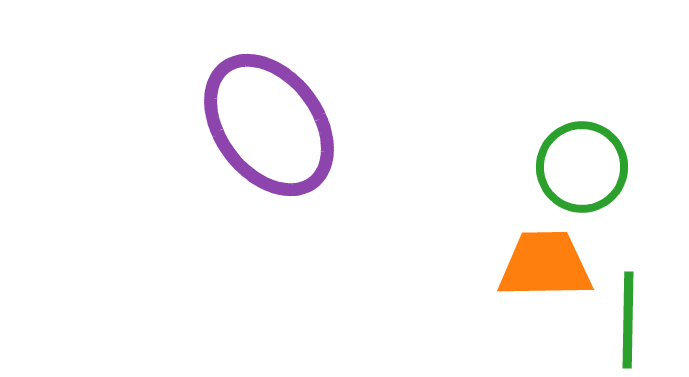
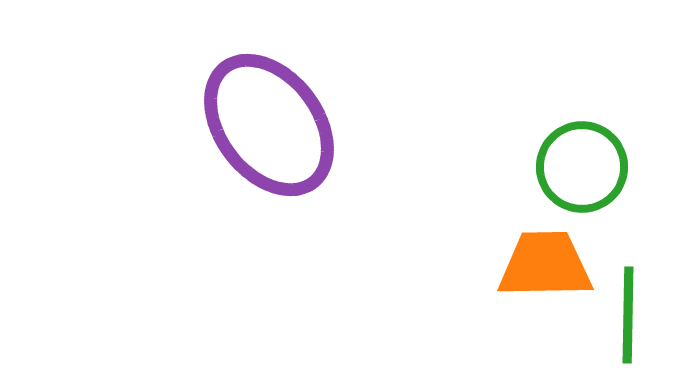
green line: moved 5 px up
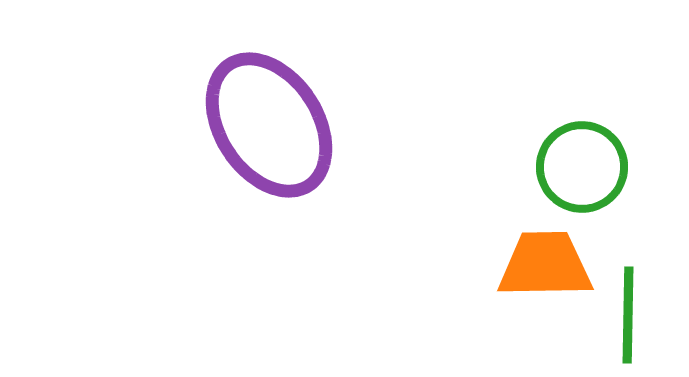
purple ellipse: rotated 4 degrees clockwise
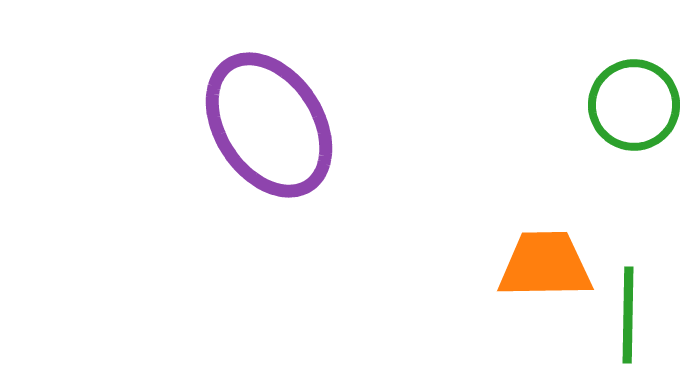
green circle: moved 52 px right, 62 px up
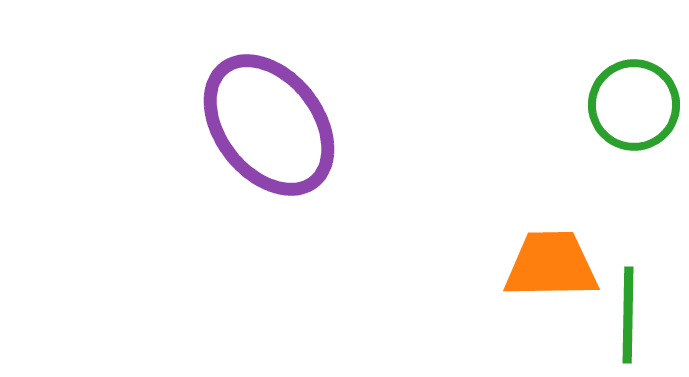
purple ellipse: rotated 5 degrees counterclockwise
orange trapezoid: moved 6 px right
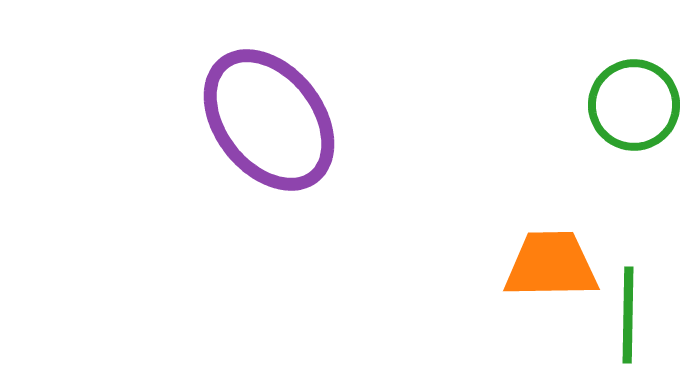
purple ellipse: moved 5 px up
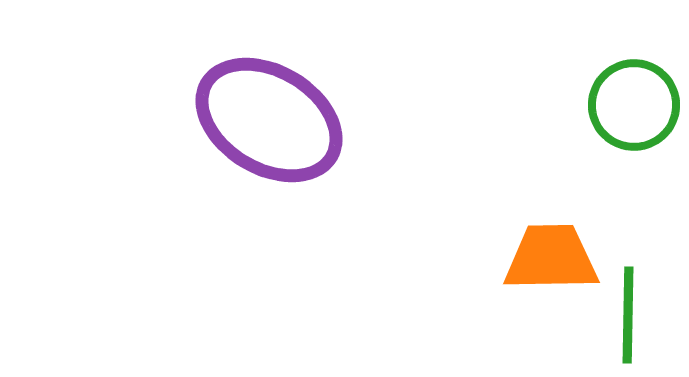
purple ellipse: rotated 21 degrees counterclockwise
orange trapezoid: moved 7 px up
